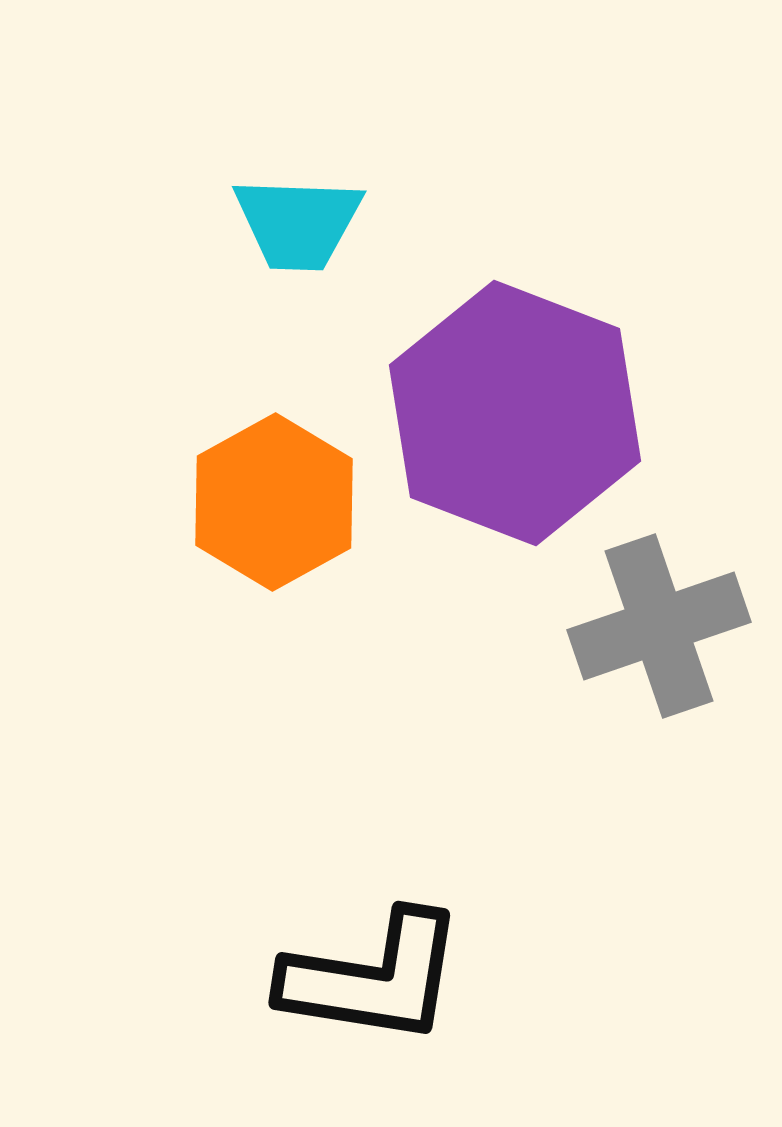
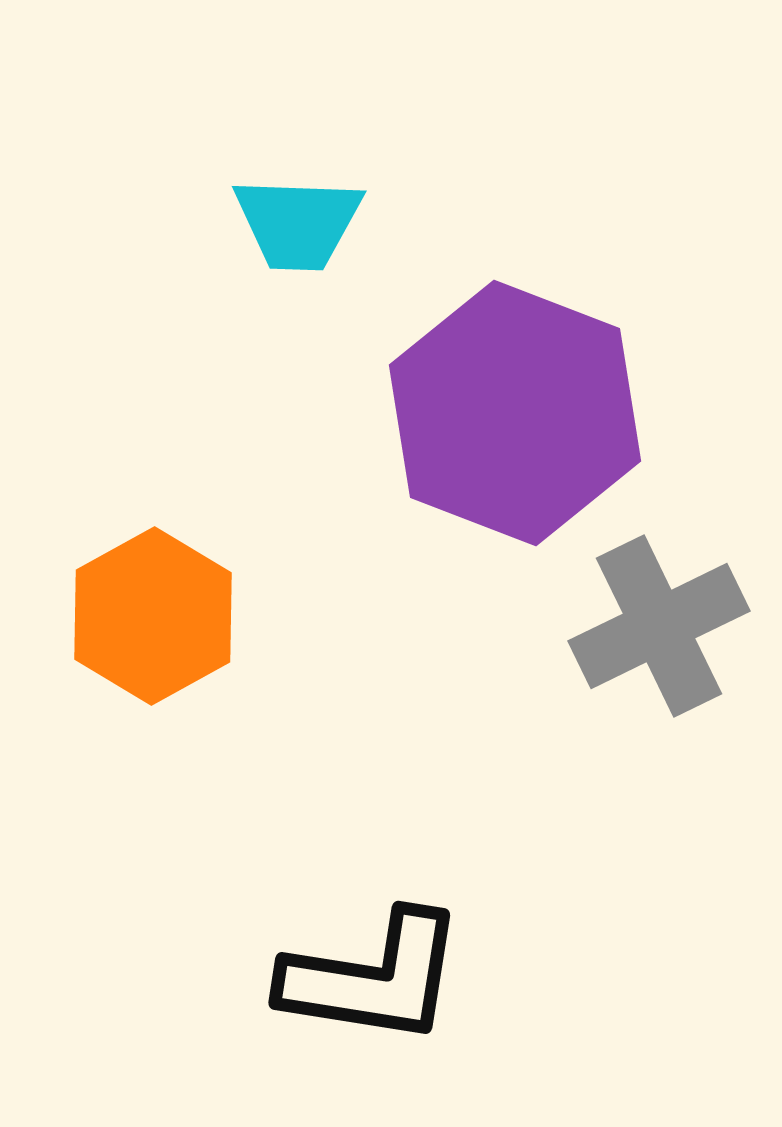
orange hexagon: moved 121 px left, 114 px down
gray cross: rotated 7 degrees counterclockwise
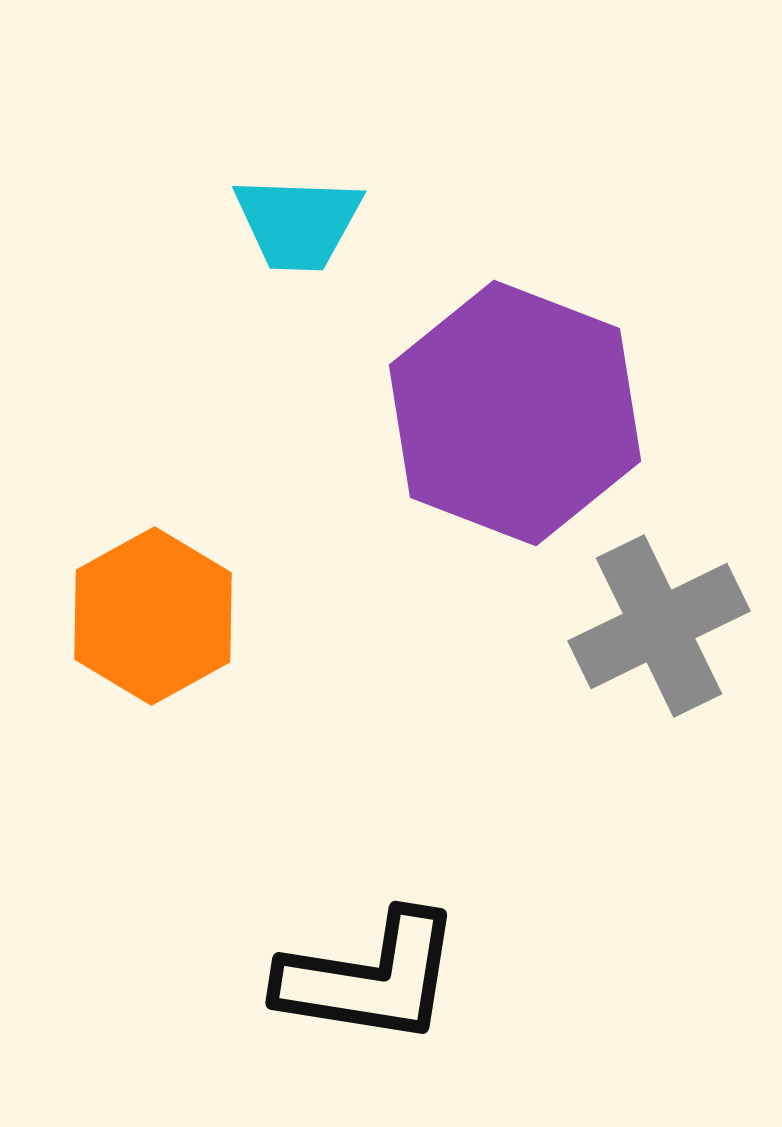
black L-shape: moved 3 px left
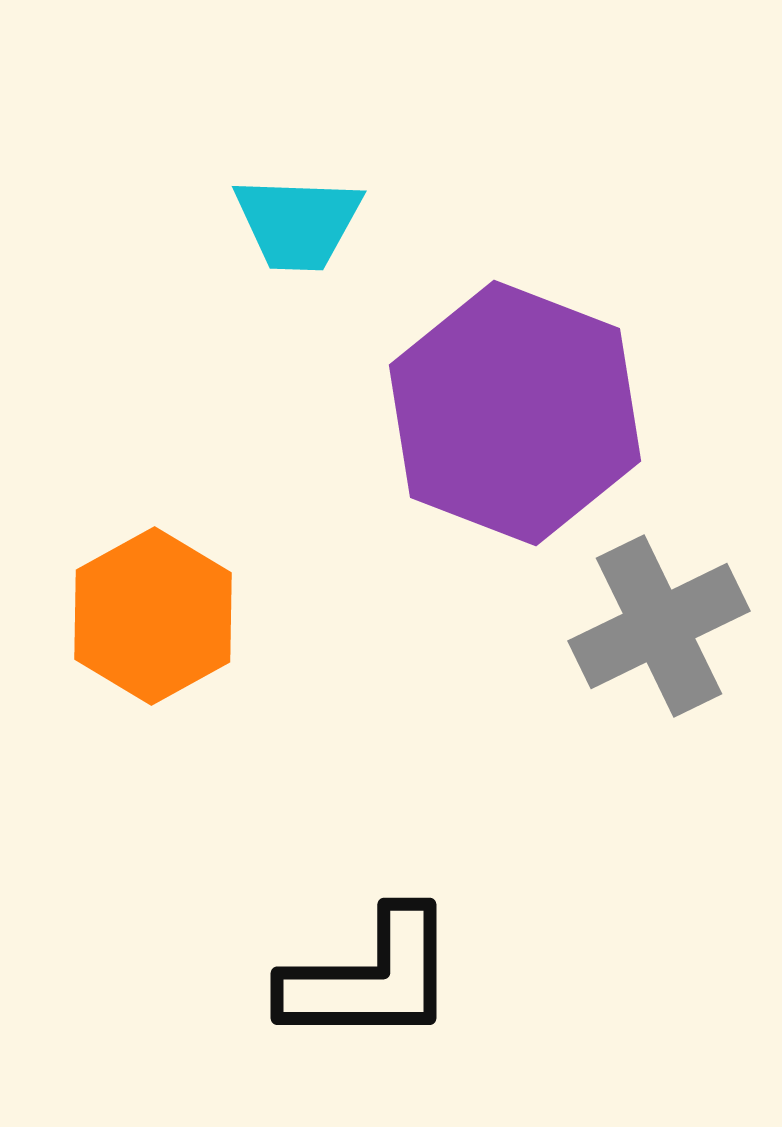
black L-shape: rotated 9 degrees counterclockwise
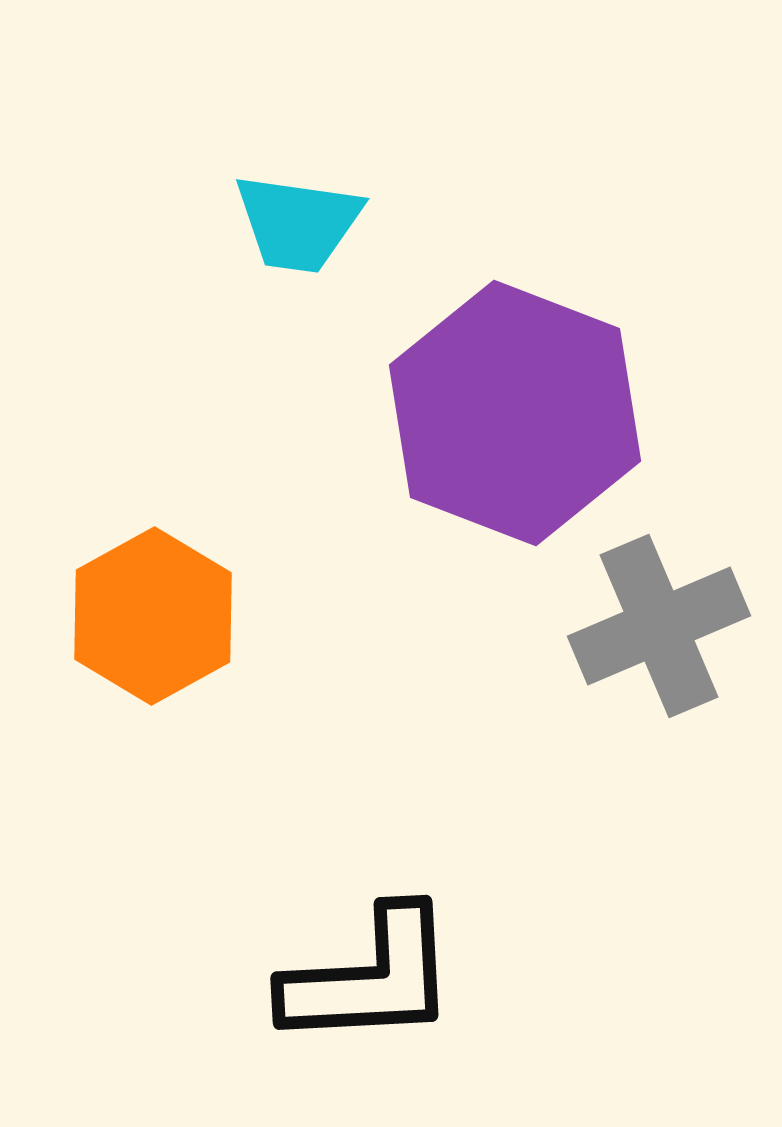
cyan trapezoid: rotated 6 degrees clockwise
gray cross: rotated 3 degrees clockwise
black L-shape: rotated 3 degrees counterclockwise
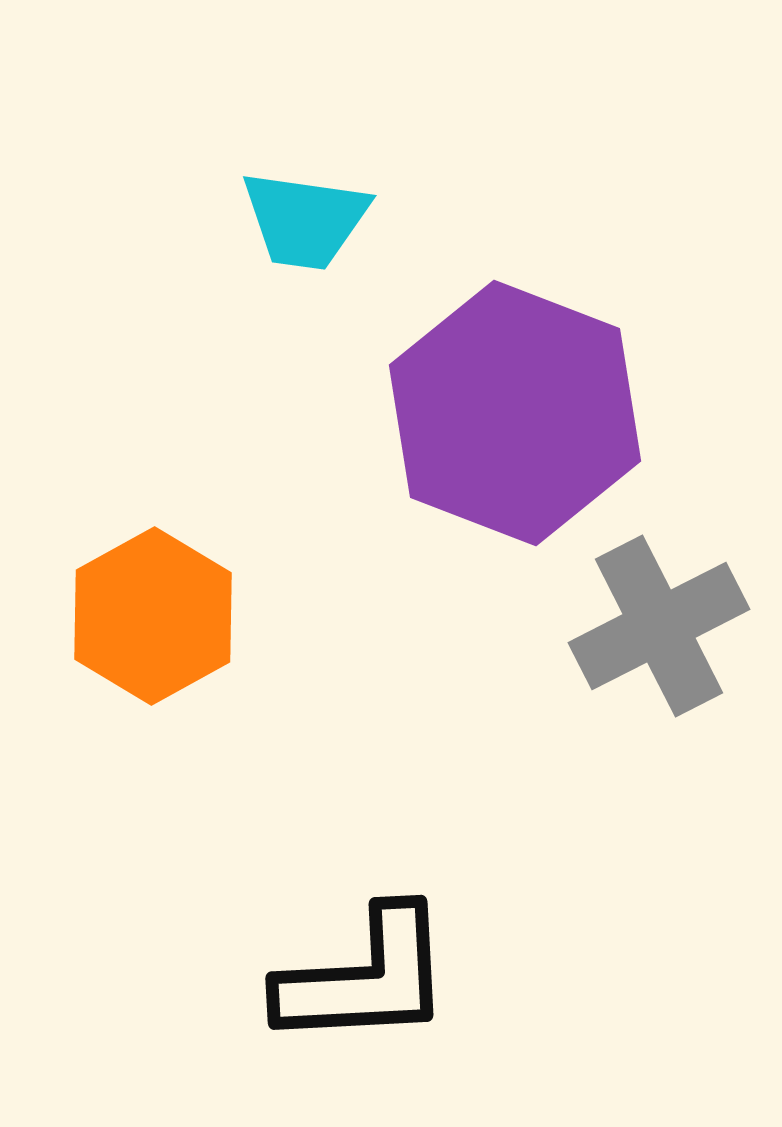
cyan trapezoid: moved 7 px right, 3 px up
gray cross: rotated 4 degrees counterclockwise
black L-shape: moved 5 px left
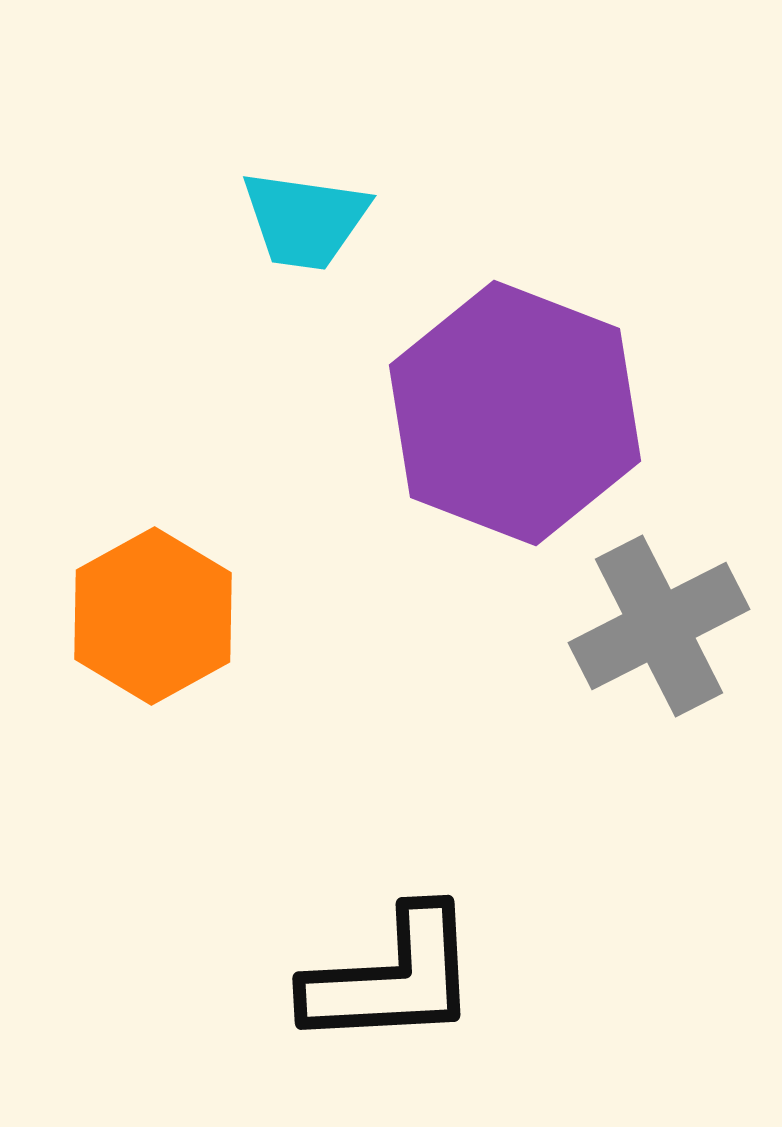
black L-shape: moved 27 px right
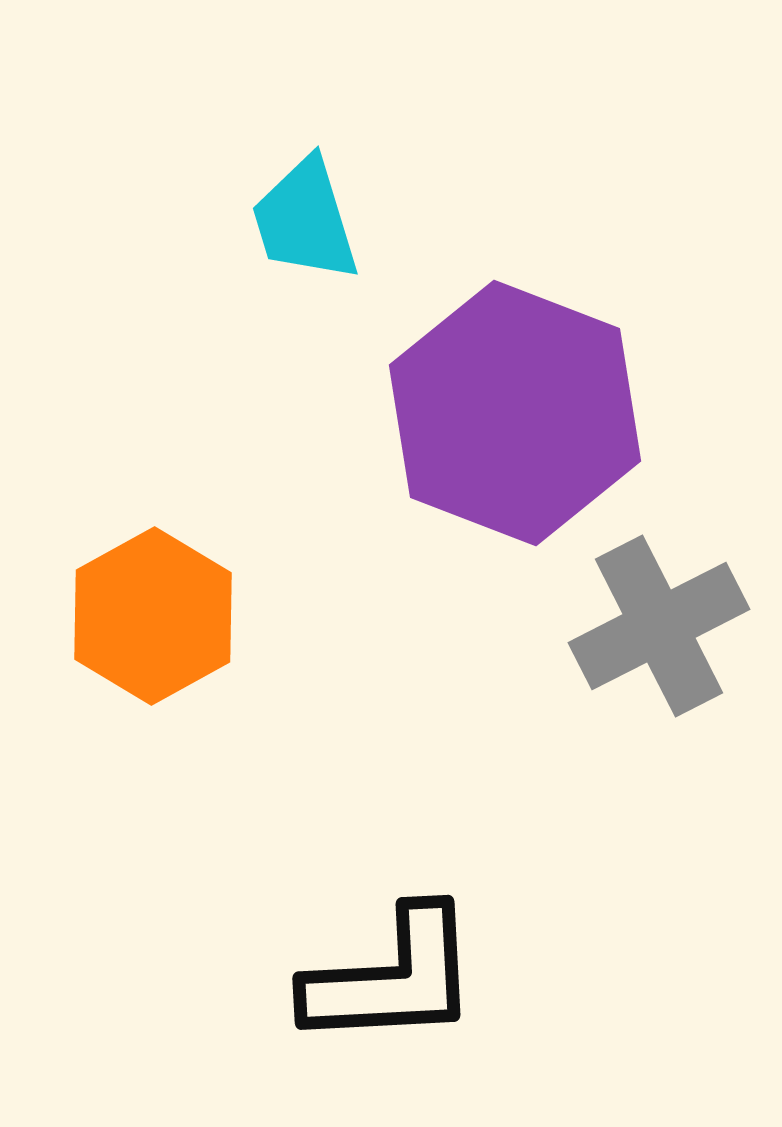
cyan trapezoid: rotated 65 degrees clockwise
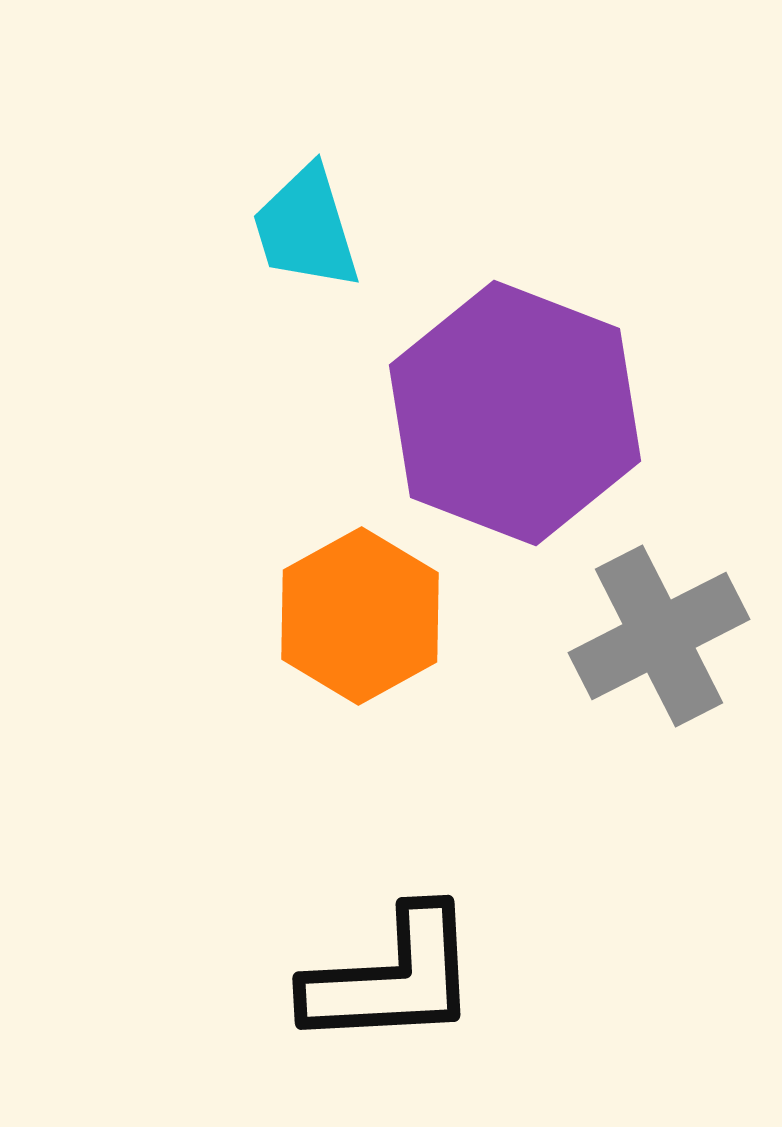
cyan trapezoid: moved 1 px right, 8 px down
orange hexagon: moved 207 px right
gray cross: moved 10 px down
